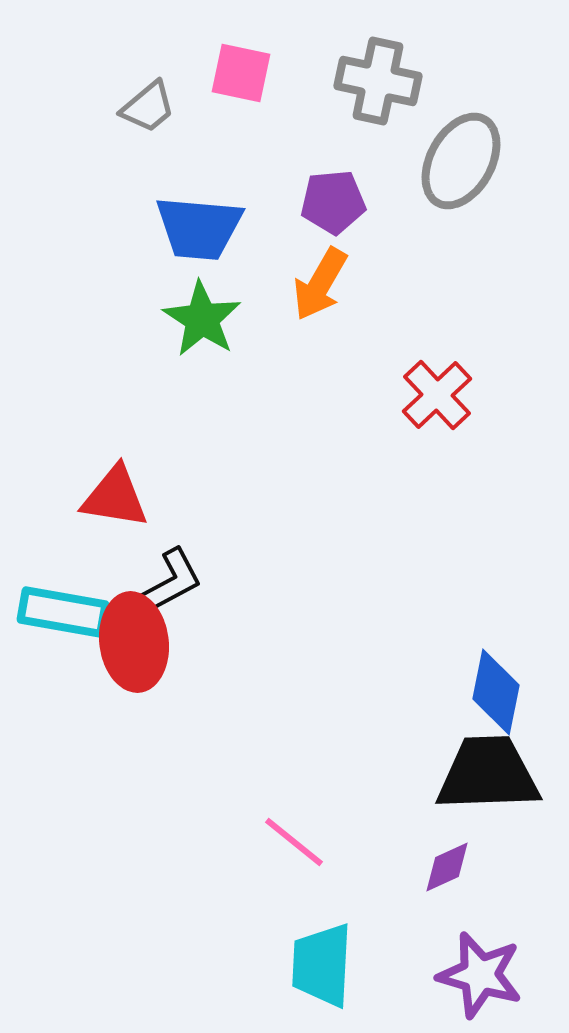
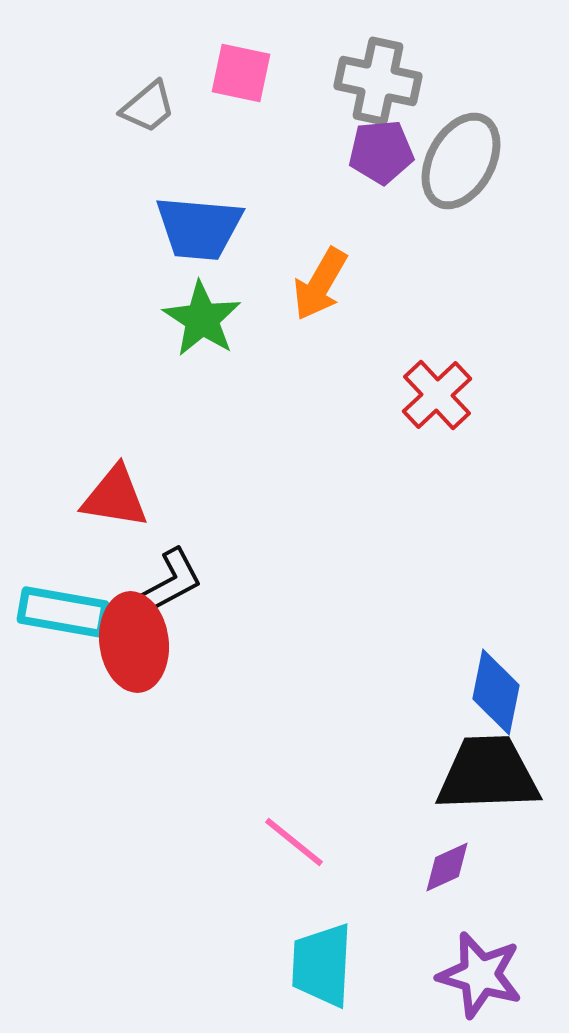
purple pentagon: moved 48 px right, 50 px up
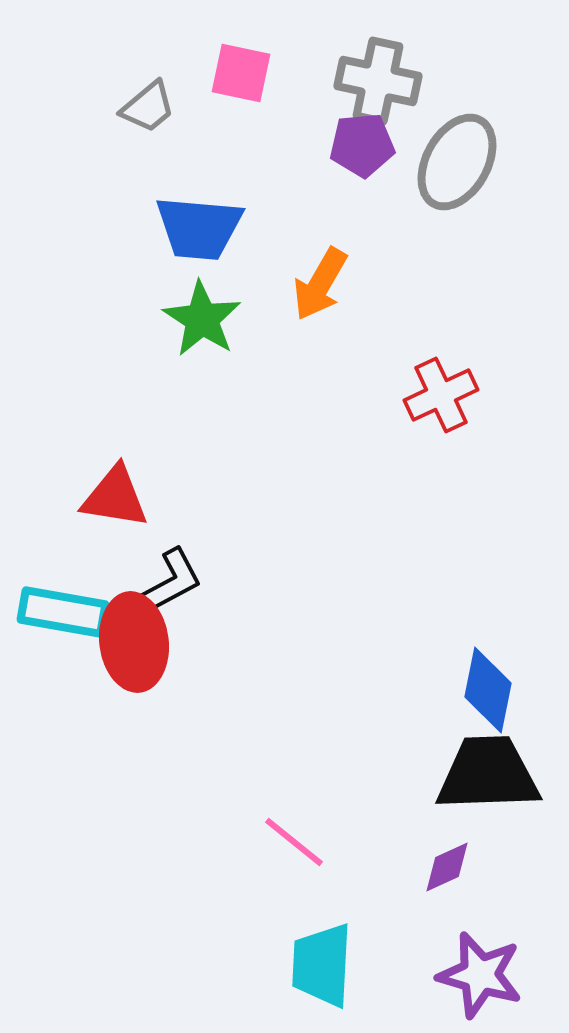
purple pentagon: moved 19 px left, 7 px up
gray ellipse: moved 4 px left, 1 px down
red cross: moved 4 px right; rotated 18 degrees clockwise
blue diamond: moved 8 px left, 2 px up
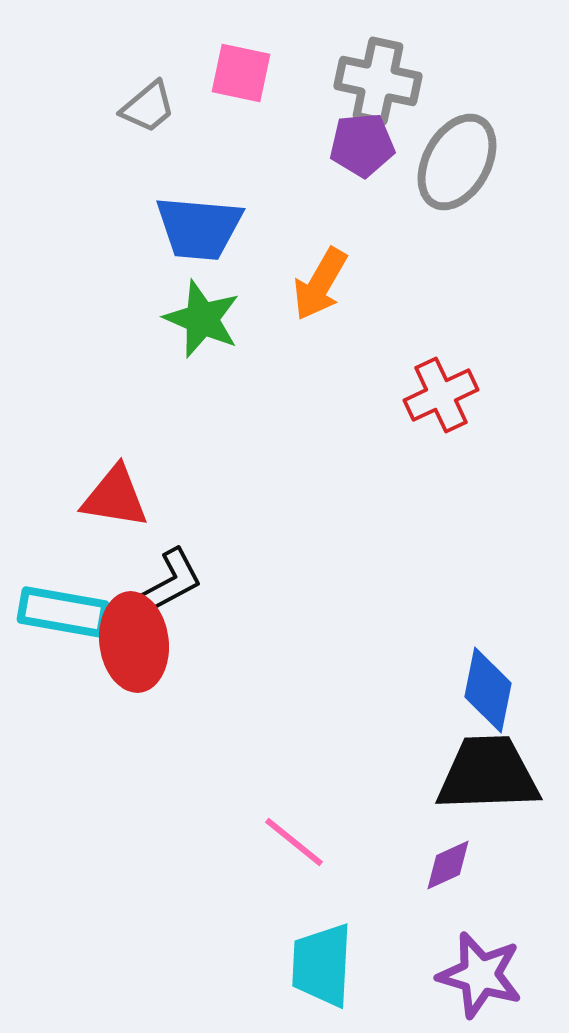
green star: rotated 10 degrees counterclockwise
purple diamond: moved 1 px right, 2 px up
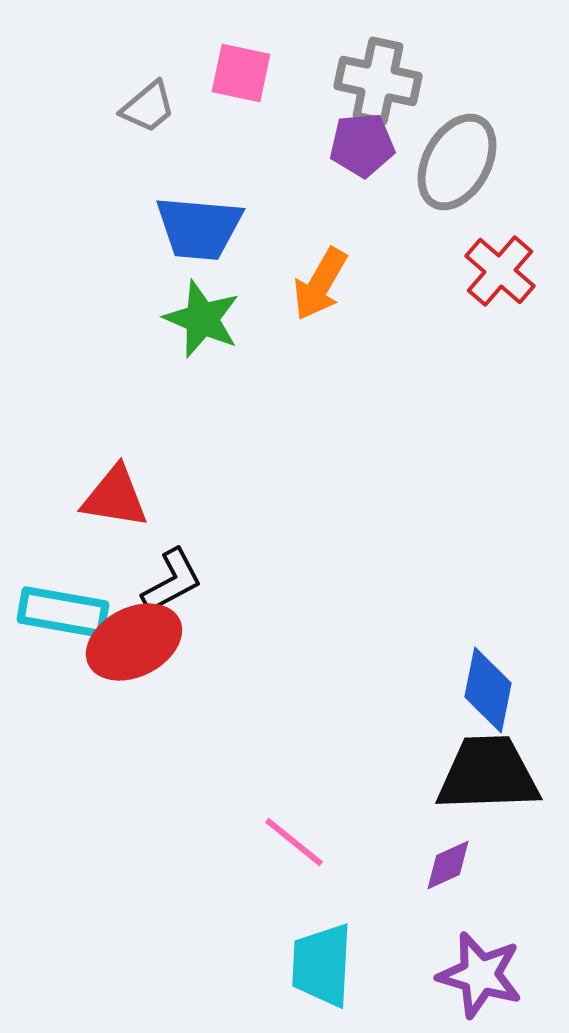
red cross: moved 59 px right, 124 px up; rotated 24 degrees counterclockwise
red ellipse: rotated 70 degrees clockwise
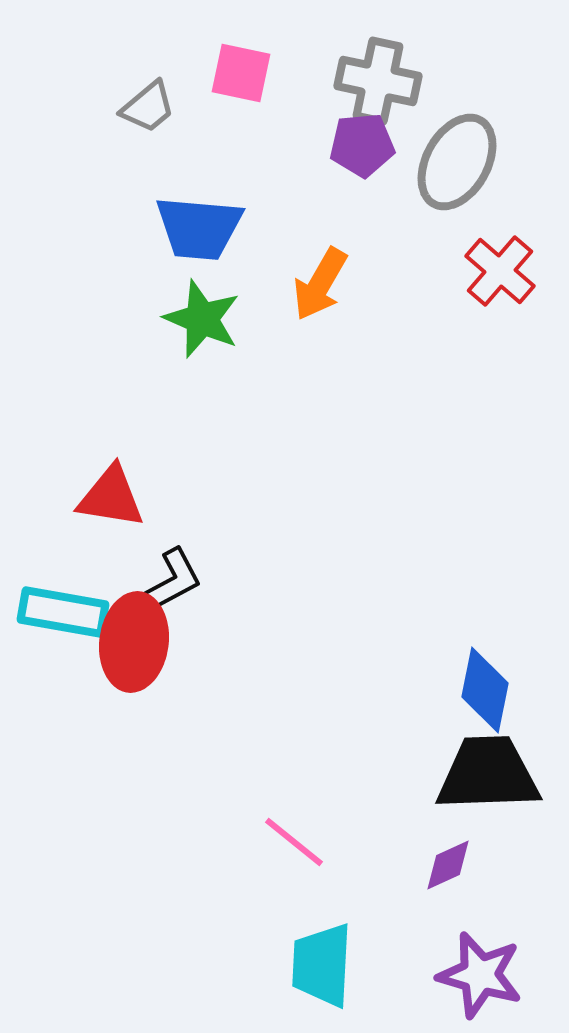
red triangle: moved 4 px left
red ellipse: rotated 56 degrees counterclockwise
blue diamond: moved 3 px left
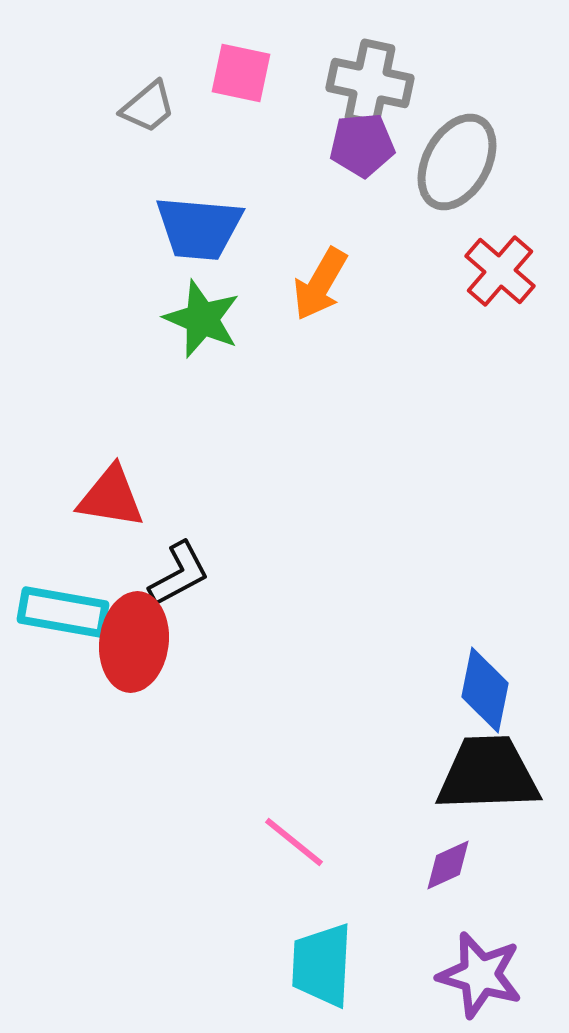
gray cross: moved 8 px left, 2 px down
black L-shape: moved 7 px right, 7 px up
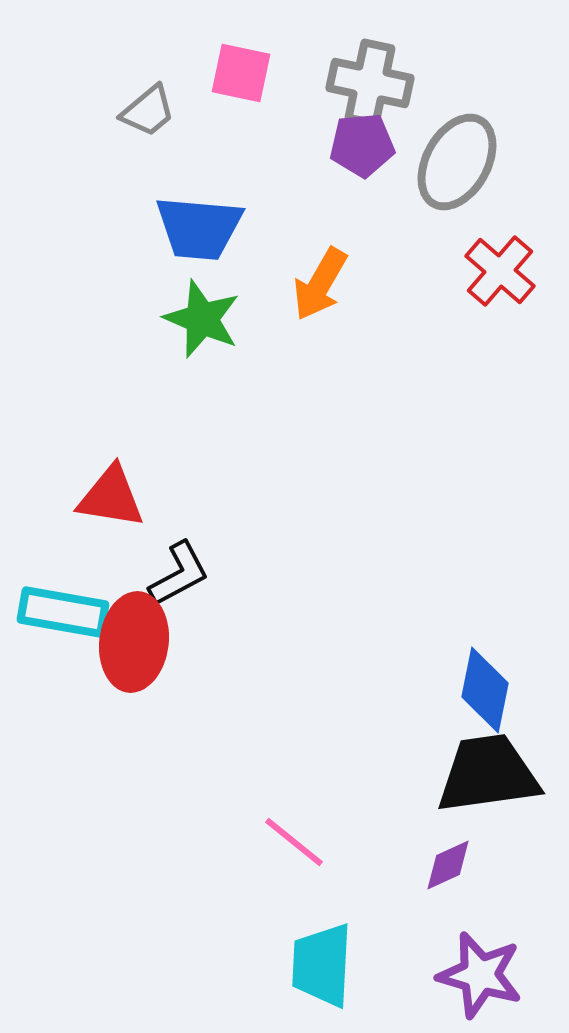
gray trapezoid: moved 4 px down
black trapezoid: rotated 6 degrees counterclockwise
